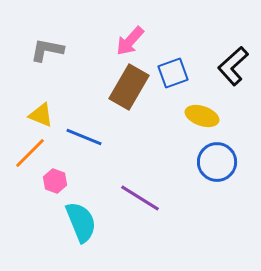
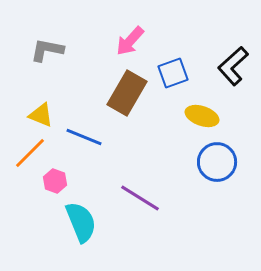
brown rectangle: moved 2 px left, 6 px down
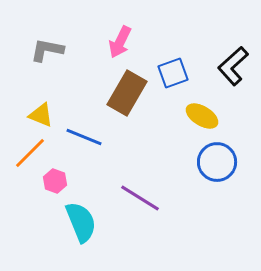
pink arrow: moved 10 px left, 1 px down; rotated 16 degrees counterclockwise
yellow ellipse: rotated 12 degrees clockwise
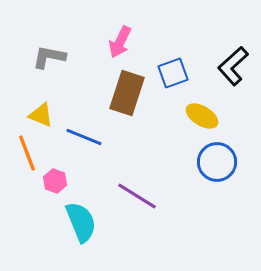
gray L-shape: moved 2 px right, 7 px down
brown rectangle: rotated 12 degrees counterclockwise
orange line: moved 3 px left; rotated 66 degrees counterclockwise
purple line: moved 3 px left, 2 px up
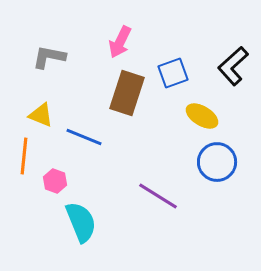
orange line: moved 3 px left, 3 px down; rotated 27 degrees clockwise
purple line: moved 21 px right
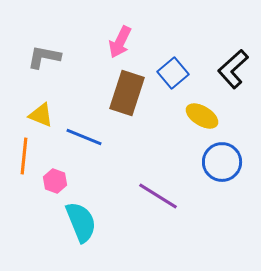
gray L-shape: moved 5 px left
black L-shape: moved 3 px down
blue square: rotated 20 degrees counterclockwise
blue circle: moved 5 px right
